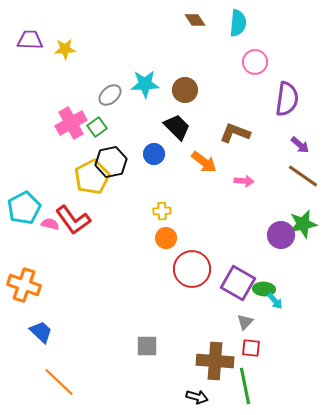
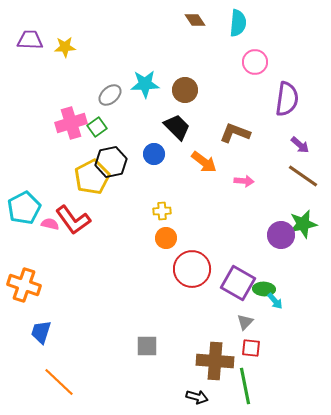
yellow star: moved 2 px up
pink cross: rotated 12 degrees clockwise
blue trapezoid: rotated 115 degrees counterclockwise
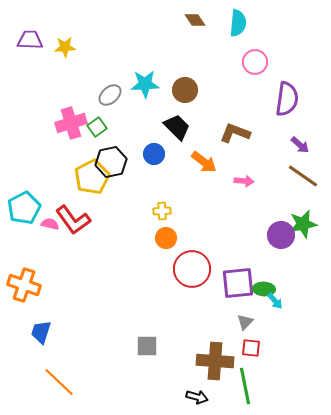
purple square: rotated 36 degrees counterclockwise
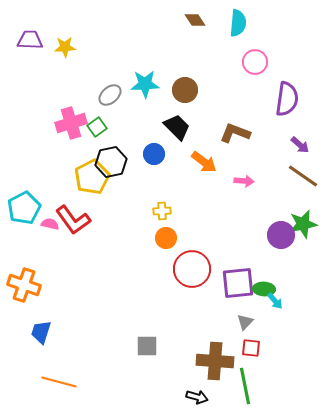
orange line: rotated 28 degrees counterclockwise
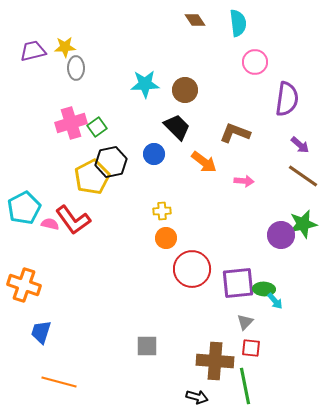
cyan semicircle: rotated 12 degrees counterclockwise
purple trapezoid: moved 3 px right, 11 px down; rotated 16 degrees counterclockwise
gray ellipse: moved 34 px left, 27 px up; rotated 50 degrees counterclockwise
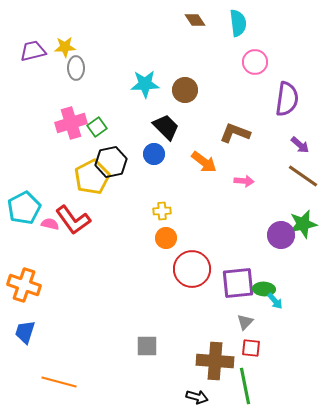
black trapezoid: moved 11 px left
blue trapezoid: moved 16 px left
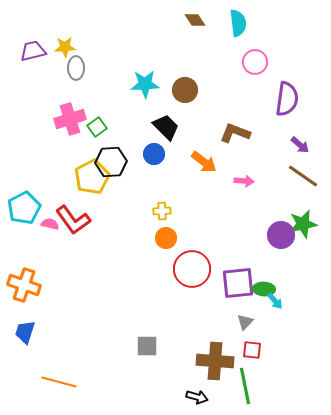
pink cross: moved 1 px left, 4 px up
black hexagon: rotated 8 degrees clockwise
red square: moved 1 px right, 2 px down
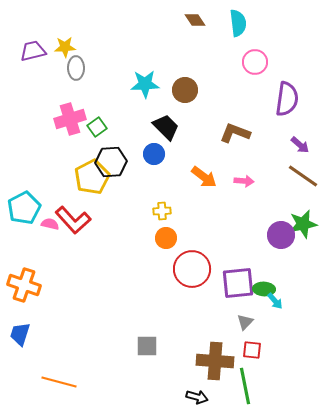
orange arrow: moved 15 px down
red L-shape: rotated 6 degrees counterclockwise
blue trapezoid: moved 5 px left, 2 px down
